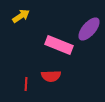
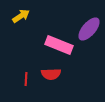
red semicircle: moved 2 px up
red line: moved 5 px up
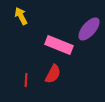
yellow arrow: rotated 84 degrees counterclockwise
red semicircle: moved 2 px right; rotated 60 degrees counterclockwise
red line: moved 1 px down
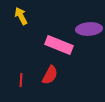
purple ellipse: rotated 45 degrees clockwise
red semicircle: moved 3 px left, 1 px down
red line: moved 5 px left
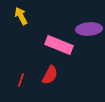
red line: rotated 16 degrees clockwise
